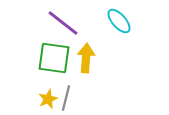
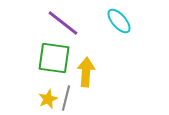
yellow arrow: moved 14 px down
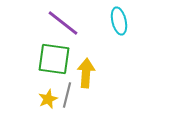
cyan ellipse: rotated 28 degrees clockwise
green square: moved 1 px down
yellow arrow: moved 1 px down
gray line: moved 1 px right, 3 px up
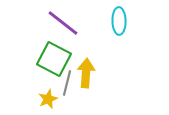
cyan ellipse: rotated 12 degrees clockwise
green square: rotated 20 degrees clockwise
gray line: moved 12 px up
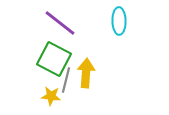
purple line: moved 3 px left
gray line: moved 1 px left, 3 px up
yellow star: moved 3 px right, 3 px up; rotated 30 degrees clockwise
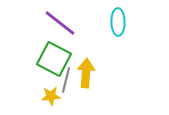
cyan ellipse: moved 1 px left, 1 px down
yellow star: rotated 12 degrees counterclockwise
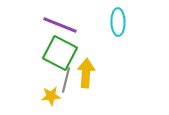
purple line: moved 2 px down; rotated 16 degrees counterclockwise
green square: moved 6 px right, 6 px up
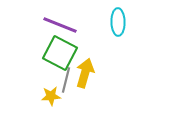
yellow arrow: moved 1 px left; rotated 12 degrees clockwise
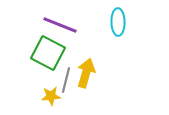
green square: moved 12 px left
yellow arrow: moved 1 px right
